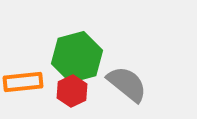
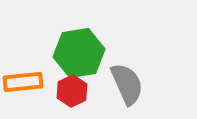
green hexagon: moved 2 px right, 4 px up; rotated 6 degrees clockwise
gray semicircle: rotated 27 degrees clockwise
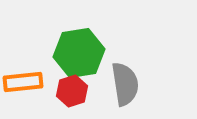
gray semicircle: moved 2 px left; rotated 15 degrees clockwise
red hexagon: rotated 8 degrees clockwise
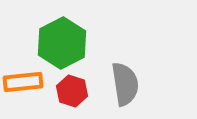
green hexagon: moved 17 px left, 10 px up; rotated 18 degrees counterclockwise
red hexagon: rotated 24 degrees counterclockwise
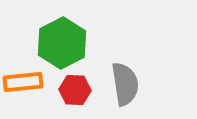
red hexagon: moved 3 px right, 1 px up; rotated 16 degrees counterclockwise
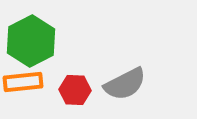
green hexagon: moved 31 px left, 2 px up
gray semicircle: rotated 72 degrees clockwise
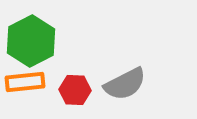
orange rectangle: moved 2 px right
